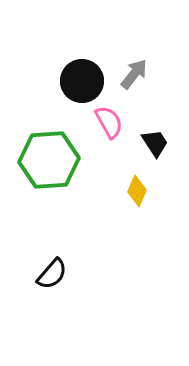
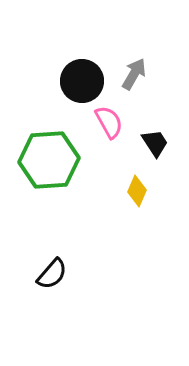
gray arrow: rotated 8 degrees counterclockwise
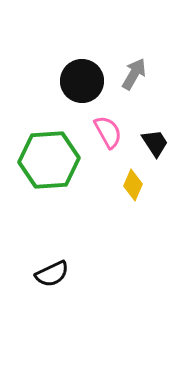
pink semicircle: moved 1 px left, 10 px down
yellow diamond: moved 4 px left, 6 px up
black semicircle: rotated 24 degrees clockwise
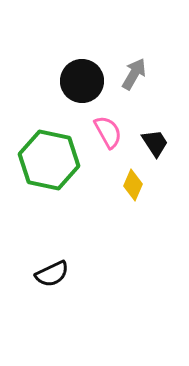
green hexagon: rotated 16 degrees clockwise
